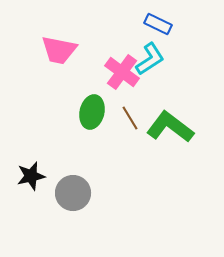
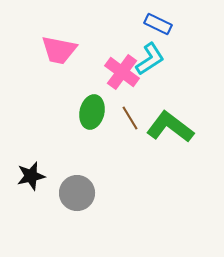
gray circle: moved 4 px right
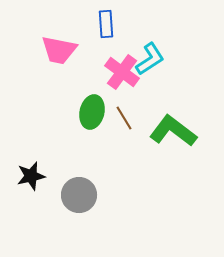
blue rectangle: moved 52 px left; rotated 60 degrees clockwise
brown line: moved 6 px left
green L-shape: moved 3 px right, 4 px down
gray circle: moved 2 px right, 2 px down
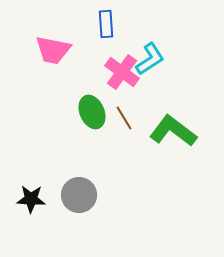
pink trapezoid: moved 6 px left
green ellipse: rotated 36 degrees counterclockwise
black star: moved 23 px down; rotated 16 degrees clockwise
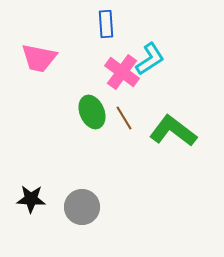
pink trapezoid: moved 14 px left, 8 px down
gray circle: moved 3 px right, 12 px down
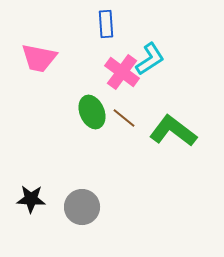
brown line: rotated 20 degrees counterclockwise
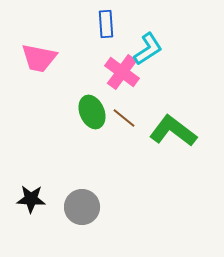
cyan L-shape: moved 2 px left, 10 px up
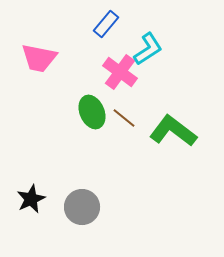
blue rectangle: rotated 44 degrees clockwise
pink cross: moved 2 px left
black star: rotated 28 degrees counterclockwise
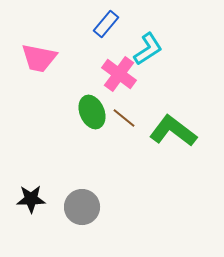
pink cross: moved 1 px left, 2 px down
black star: rotated 24 degrees clockwise
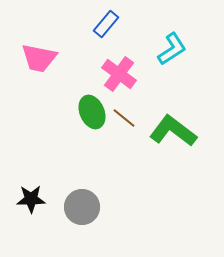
cyan L-shape: moved 24 px right
